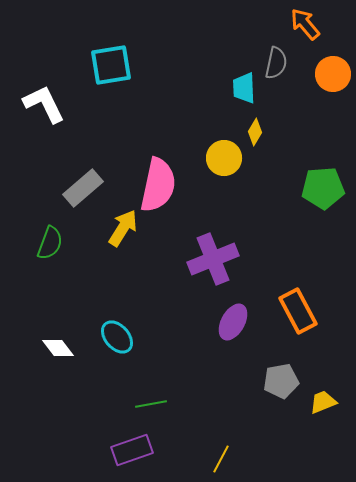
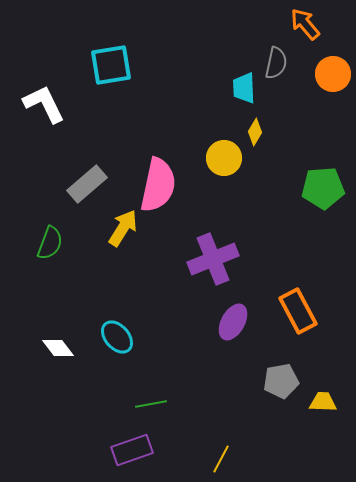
gray rectangle: moved 4 px right, 4 px up
yellow trapezoid: rotated 24 degrees clockwise
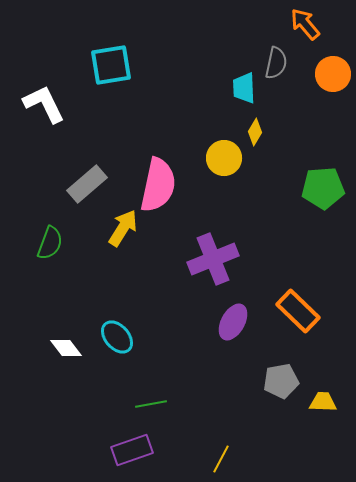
orange rectangle: rotated 18 degrees counterclockwise
white diamond: moved 8 px right
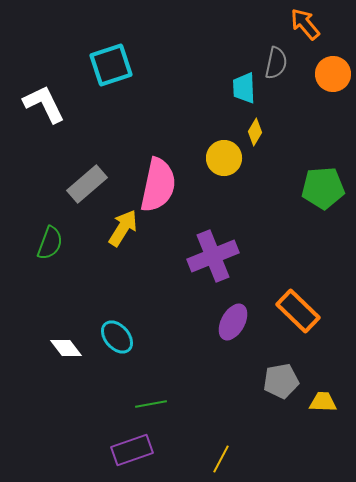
cyan square: rotated 9 degrees counterclockwise
purple cross: moved 3 px up
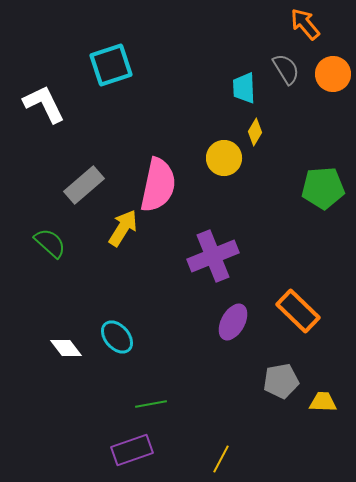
gray semicircle: moved 10 px right, 6 px down; rotated 44 degrees counterclockwise
gray rectangle: moved 3 px left, 1 px down
green semicircle: rotated 68 degrees counterclockwise
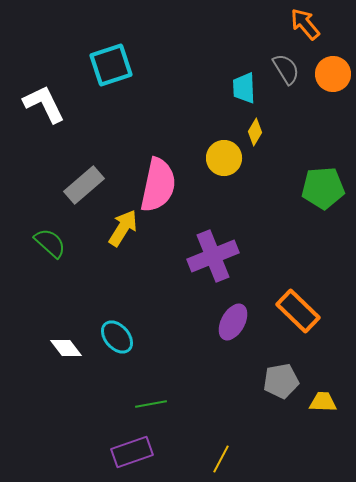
purple rectangle: moved 2 px down
